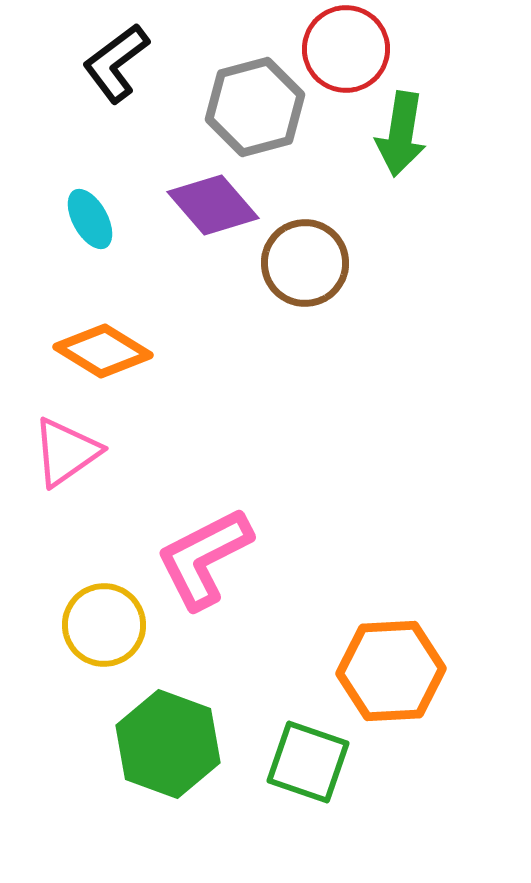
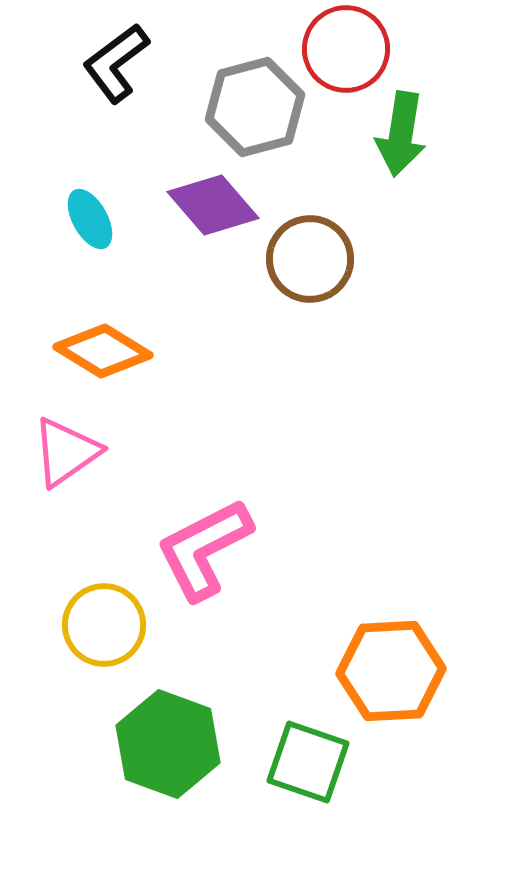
brown circle: moved 5 px right, 4 px up
pink L-shape: moved 9 px up
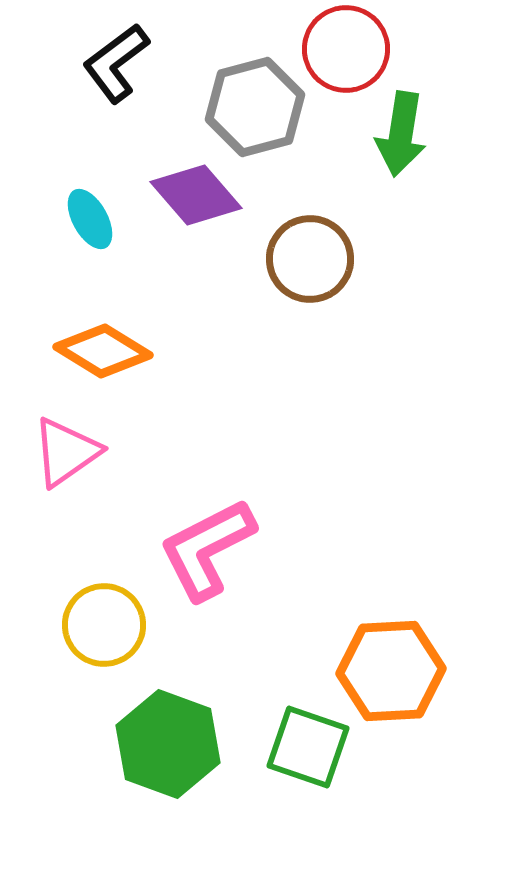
purple diamond: moved 17 px left, 10 px up
pink L-shape: moved 3 px right
green square: moved 15 px up
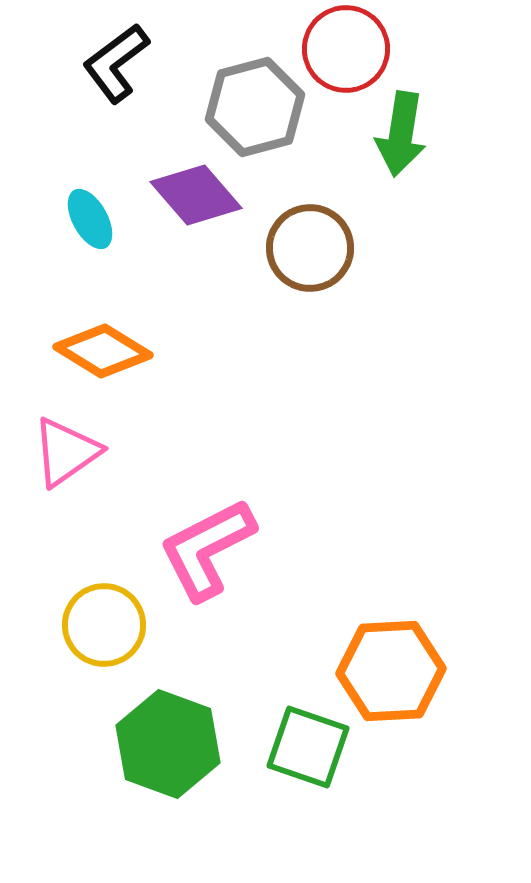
brown circle: moved 11 px up
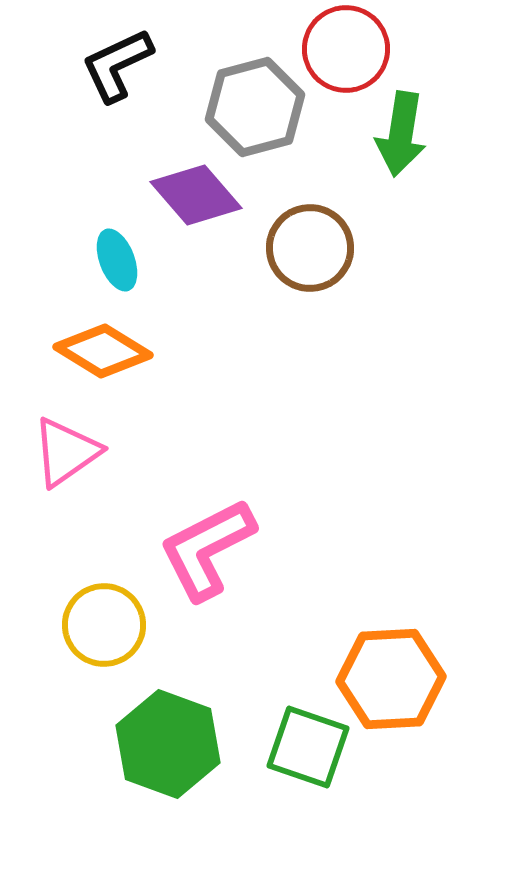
black L-shape: moved 1 px right, 2 px down; rotated 12 degrees clockwise
cyan ellipse: moved 27 px right, 41 px down; rotated 8 degrees clockwise
orange hexagon: moved 8 px down
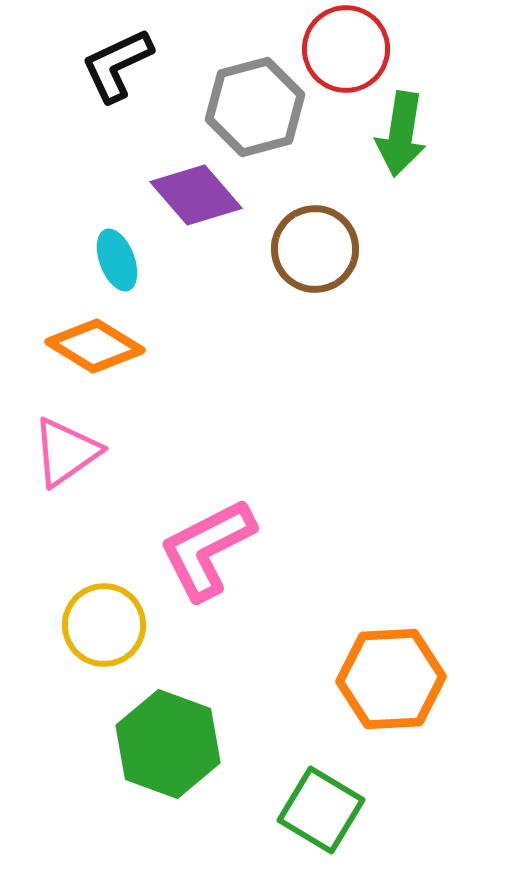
brown circle: moved 5 px right, 1 px down
orange diamond: moved 8 px left, 5 px up
green square: moved 13 px right, 63 px down; rotated 12 degrees clockwise
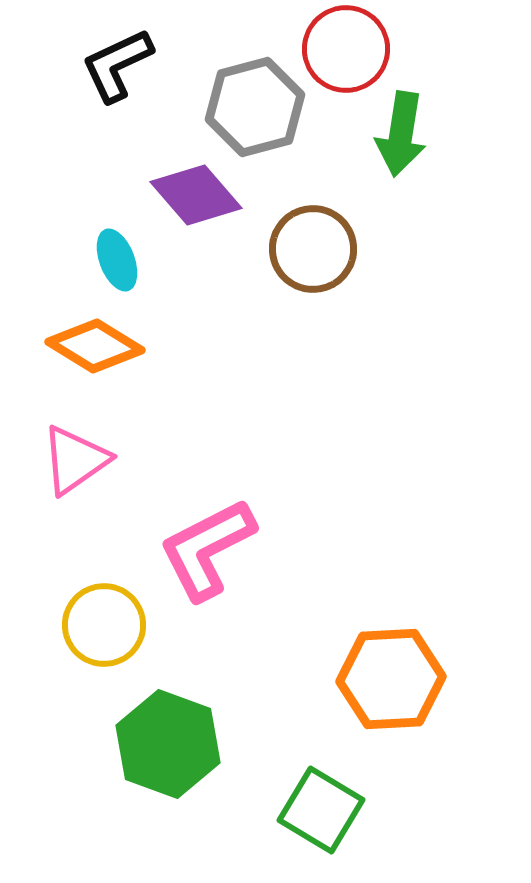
brown circle: moved 2 px left
pink triangle: moved 9 px right, 8 px down
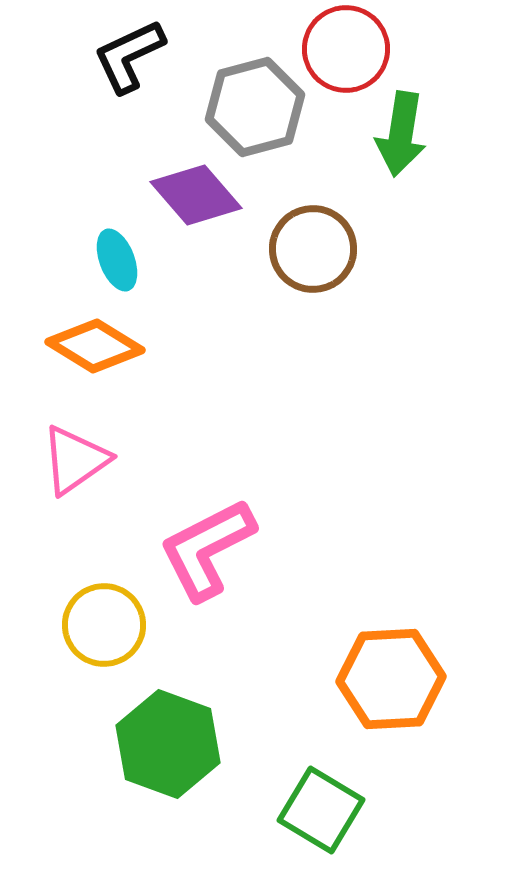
black L-shape: moved 12 px right, 9 px up
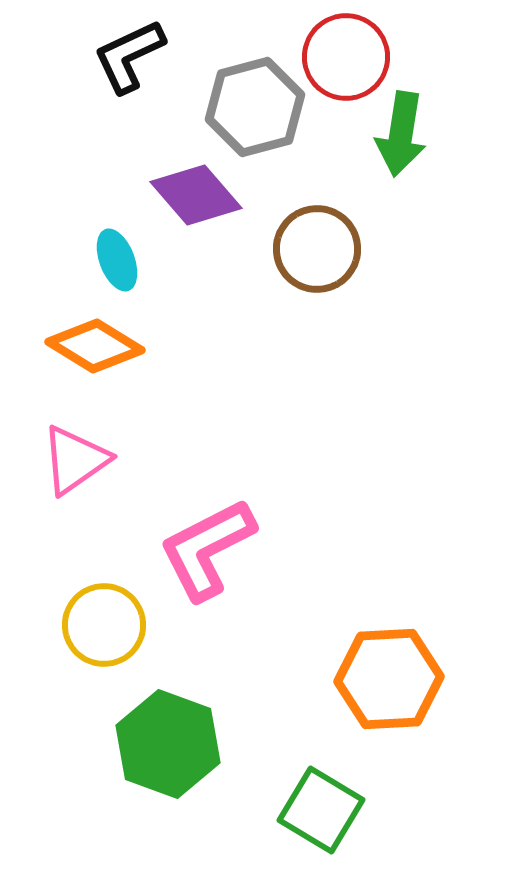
red circle: moved 8 px down
brown circle: moved 4 px right
orange hexagon: moved 2 px left
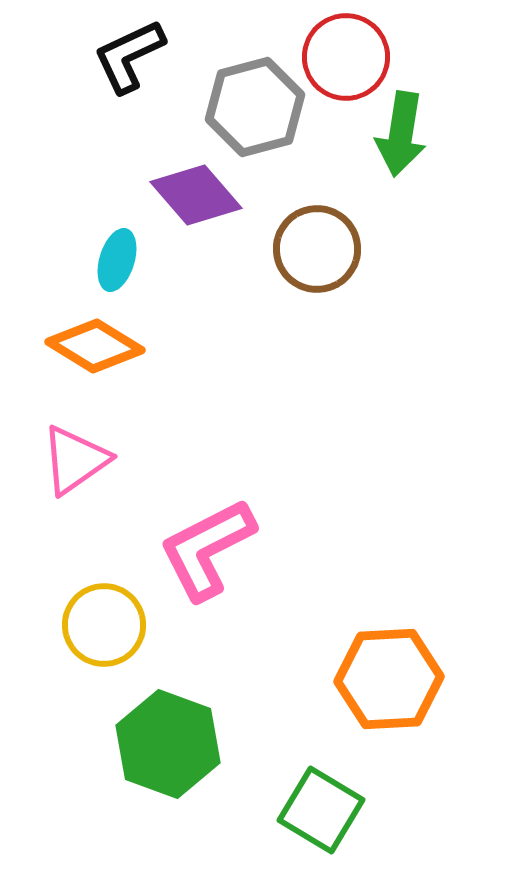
cyan ellipse: rotated 38 degrees clockwise
